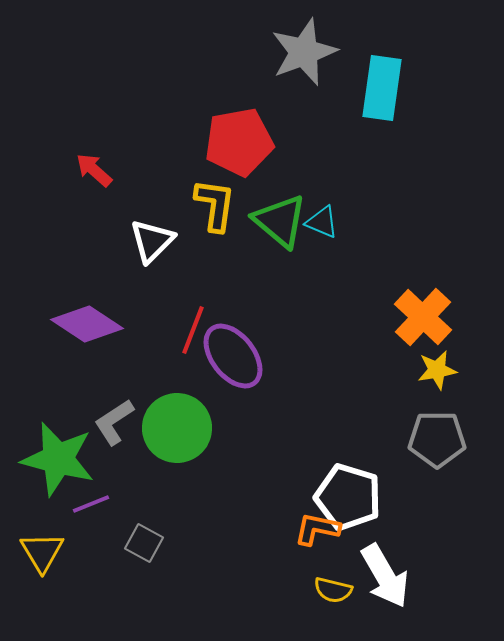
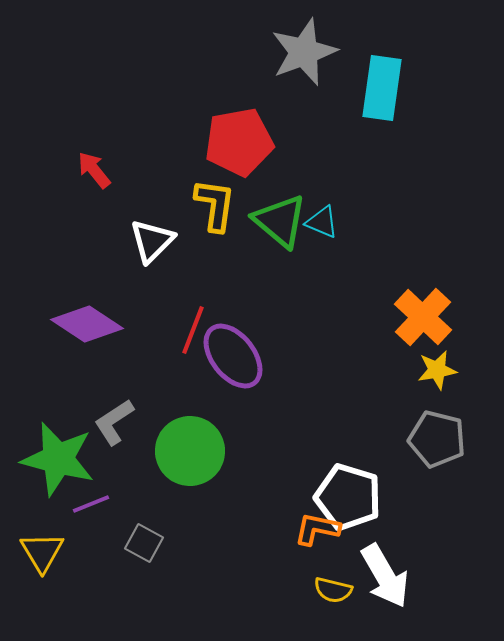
red arrow: rotated 9 degrees clockwise
green circle: moved 13 px right, 23 px down
gray pentagon: rotated 14 degrees clockwise
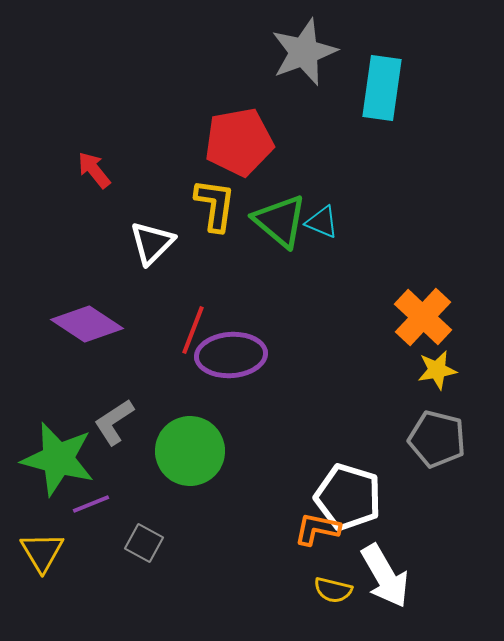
white triangle: moved 2 px down
purple ellipse: moved 2 px left, 1 px up; rotated 56 degrees counterclockwise
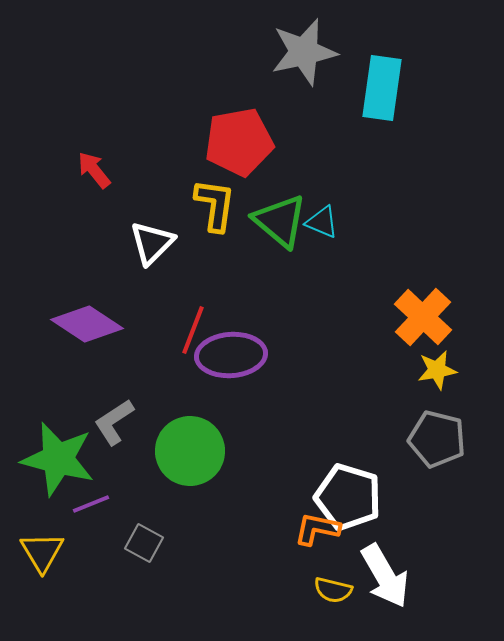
gray star: rotated 8 degrees clockwise
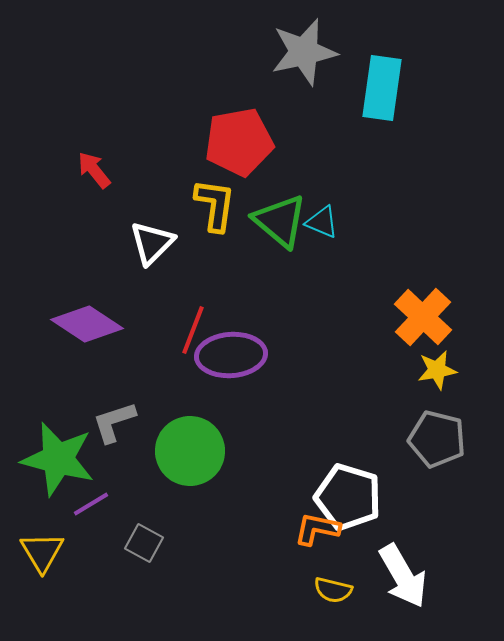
gray L-shape: rotated 15 degrees clockwise
purple line: rotated 9 degrees counterclockwise
white arrow: moved 18 px right
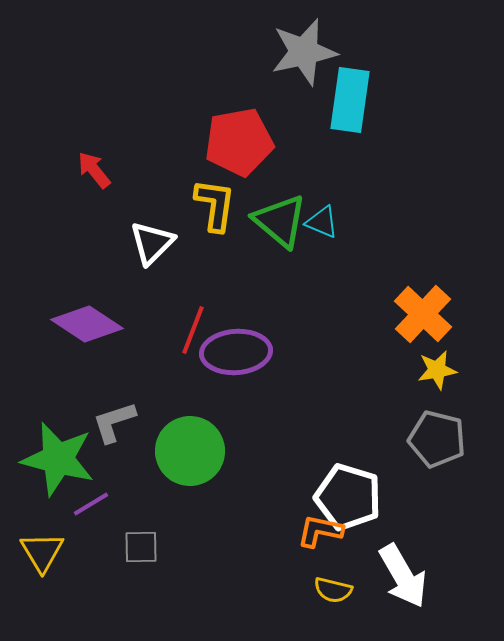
cyan rectangle: moved 32 px left, 12 px down
orange cross: moved 3 px up
purple ellipse: moved 5 px right, 3 px up
orange L-shape: moved 3 px right, 2 px down
gray square: moved 3 px left, 4 px down; rotated 30 degrees counterclockwise
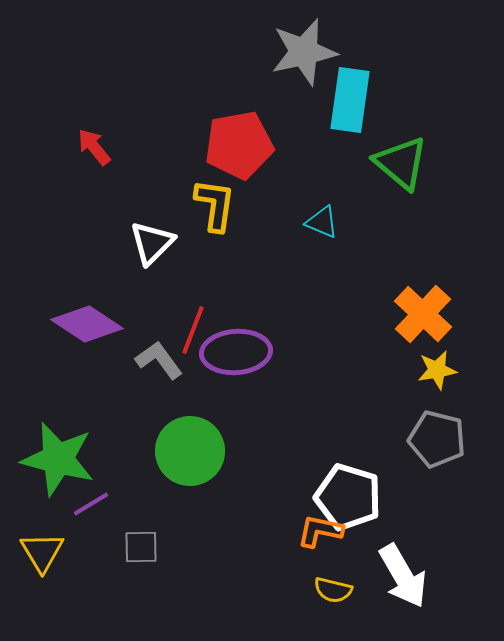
red pentagon: moved 3 px down
red arrow: moved 23 px up
green triangle: moved 121 px right, 58 px up
gray L-shape: moved 45 px right, 62 px up; rotated 72 degrees clockwise
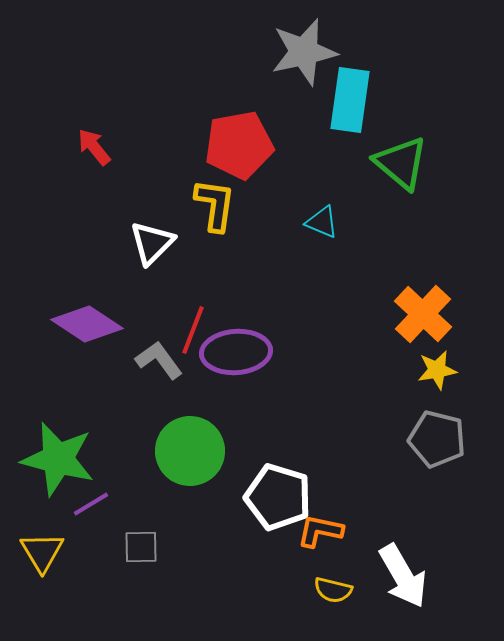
white pentagon: moved 70 px left
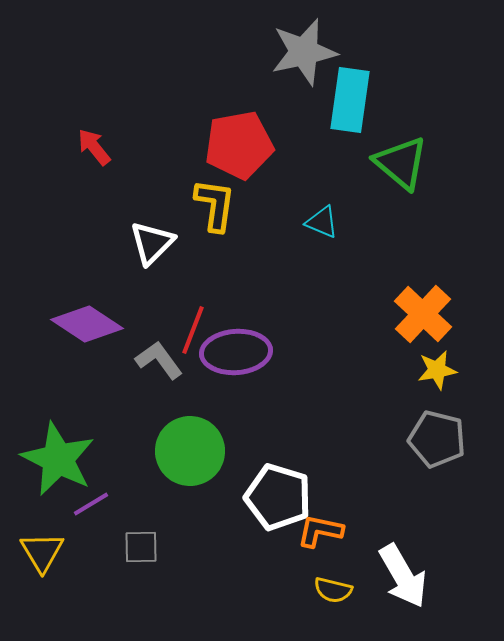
green star: rotated 12 degrees clockwise
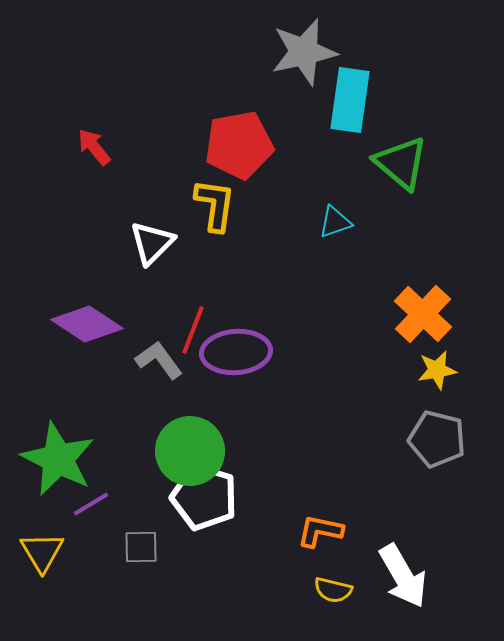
cyan triangle: moved 13 px right; rotated 42 degrees counterclockwise
white pentagon: moved 74 px left
